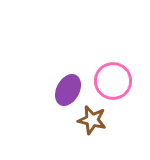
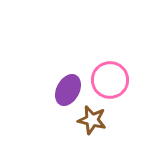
pink circle: moved 3 px left, 1 px up
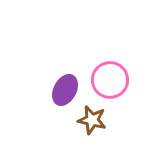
purple ellipse: moved 3 px left
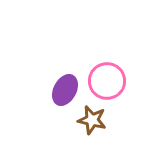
pink circle: moved 3 px left, 1 px down
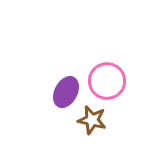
purple ellipse: moved 1 px right, 2 px down
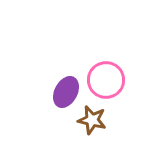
pink circle: moved 1 px left, 1 px up
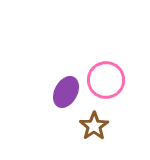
brown star: moved 2 px right, 6 px down; rotated 24 degrees clockwise
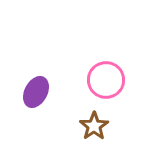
purple ellipse: moved 30 px left
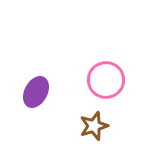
brown star: rotated 16 degrees clockwise
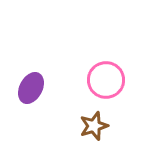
purple ellipse: moved 5 px left, 4 px up
